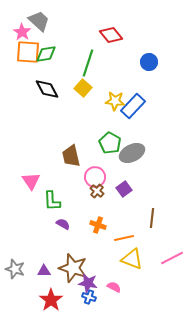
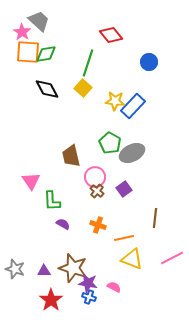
brown line: moved 3 px right
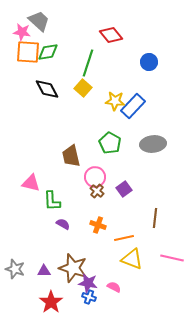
pink star: rotated 24 degrees counterclockwise
green diamond: moved 2 px right, 2 px up
gray ellipse: moved 21 px right, 9 px up; rotated 20 degrees clockwise
pink triangle: moved 2 px down; rotated 42 degrees counterclockwise
pink line: rotated 40 degrees clockwise
red star: moved 2 px down
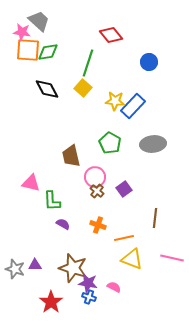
orange square: moved 2 px up
purple triangle: moved 9 px left, 6 px up
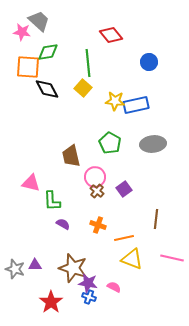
orange square: moved 17 px down
green line: rotated 24 degrees counterclockwise
blue rectangle: moved 3 px right, 1 px up; rotated 35 degrees clockwise
brown line: moved 1 px right, 1 px down
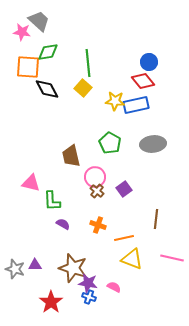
red diamond: moved 32 px right, 46 px down
